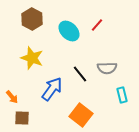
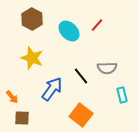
black line: moved 1 px right, 2 px down
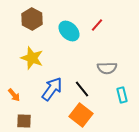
black line: moved 1 px right, 13 px down
orange arrow: moved 2 px right, 2 px up
brown square: moved 2 px right, 3 px down
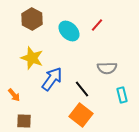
blue arrow: moved 10 px up
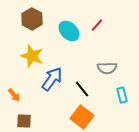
yellow star: moved 2 px up
orange square: moved 1 px right, 2 px down
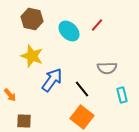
brown hexagon: rotated 15 degrees counterclockwise
blue arrow: moved 1 px down
orange arrow: moved 4 px left
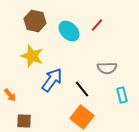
brown hexagon: moved 3 px right, 2 px down
